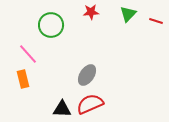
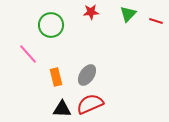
orange rectangle: moved 33 px right, 2 px up
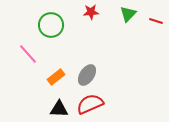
orange rectangle: rotated 66 degrees clockwise
black triangle: moved 3 px left
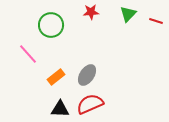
black triangle: moved 1 px right
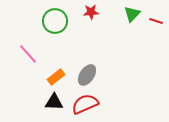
green triangle: moved 4 px right
green circle: moved 4 px right, 4 px up
red semicircle: moved 5 px left
black triangle: moved 6 px left, 7 px up
